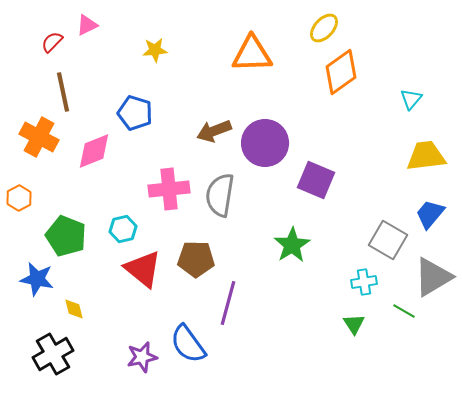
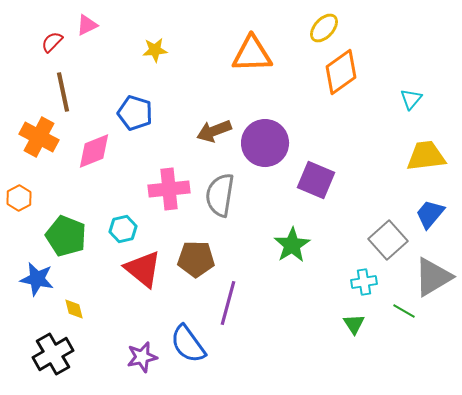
gray square: rotated 18 degrees clockwise
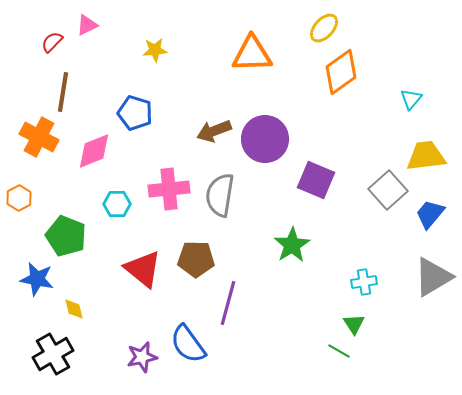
brown line: rotated 21 degrees clockwise
purple circle: moved 4 px up
cyan hexagon: moved 6 px left, 25 px up; rotated 12 degrees clockwise
gray square: moved 50 px up
green line: moved 65 px left, 40 px down
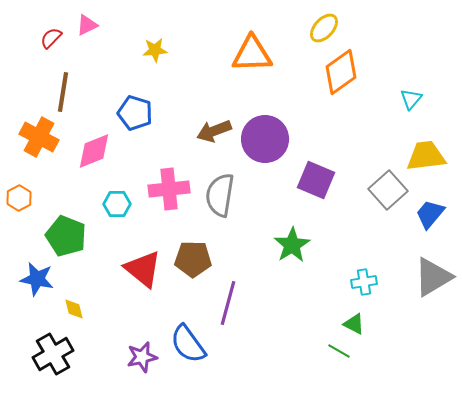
red semicircle: moved 1 px left, 4 px up
brown pentagon: moved 3 px left
green triangle: rotated 30 degrees counterclockwise
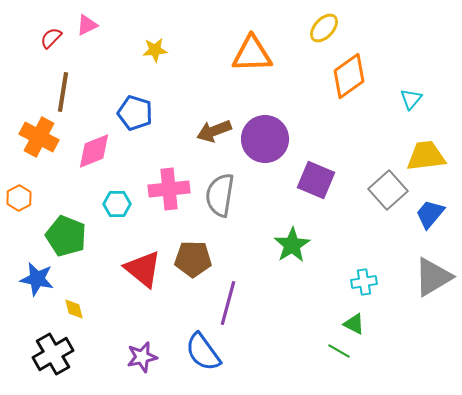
orange diamond: moved 8 px right, 4 px down
blue semicircle: moved 15 px right, 8 px down
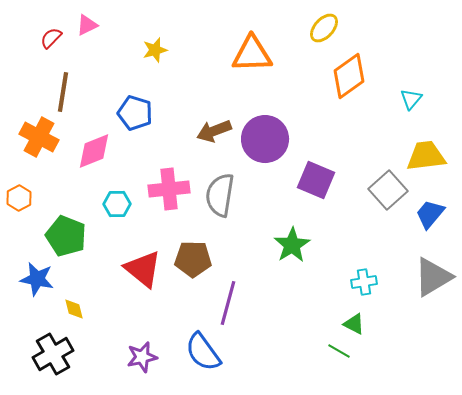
yellow star: rotated 10 degrees counterclockwise
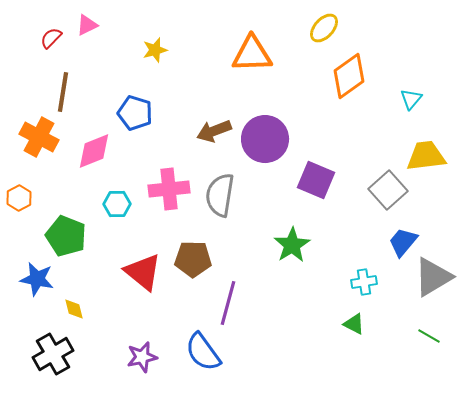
blue trapezoid: moved 27 px left, 28 px down
red triangle: moved 3 px down
green line: moved 90 px right, 15 px up
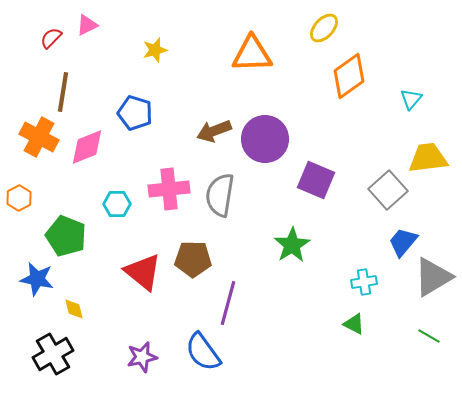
pink diamond: moved 7 px left, 4 px up
yellow trapezoid: moved 2 px right, 2 px down
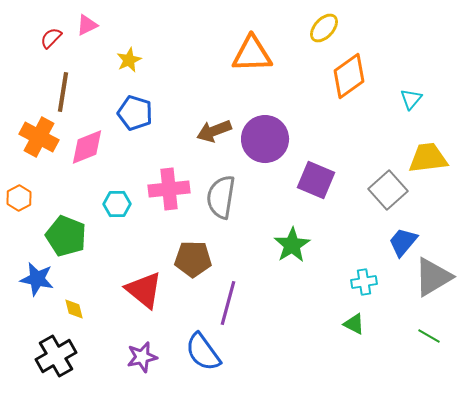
yellow star: moved 26 px left, 10 px down; rotated 10 degrees counterclockwise
gray semicircle: moved 1 px right, 2 px down
red triangle: moved 1 px right, 18 px down
black cross: moved 3 px right, 2 px down
